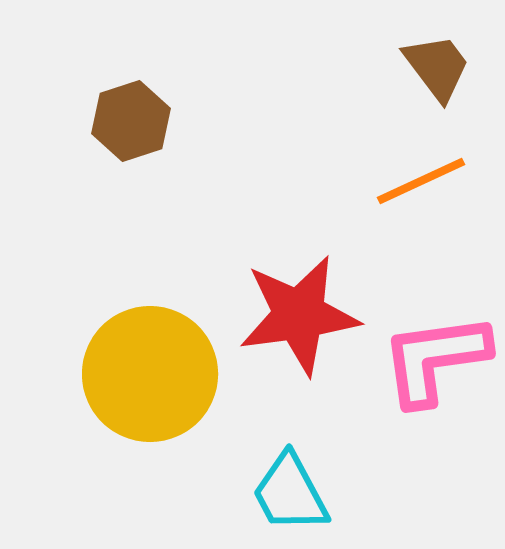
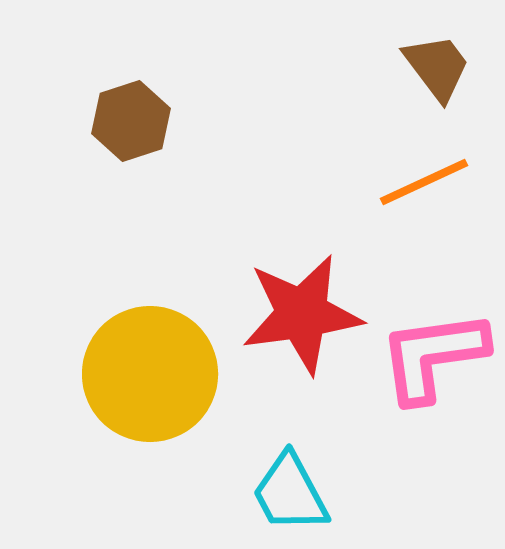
orange line: moved 3 px right, 1 px down
red star: moved 3 px right, 1 px up
pink L-shape: moved 2 px left, 3 px up
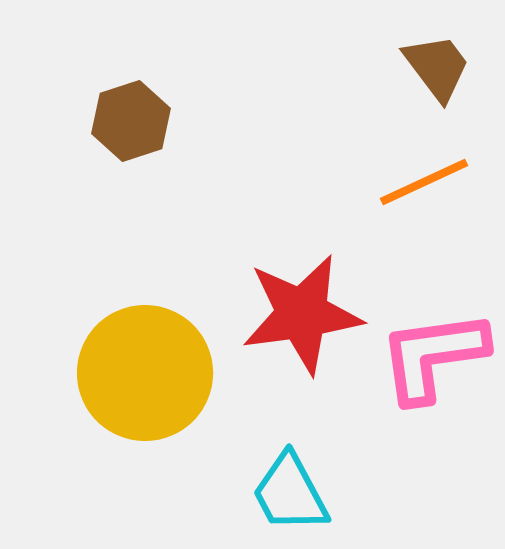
yellow circle: moved 5 px left, 1 px up
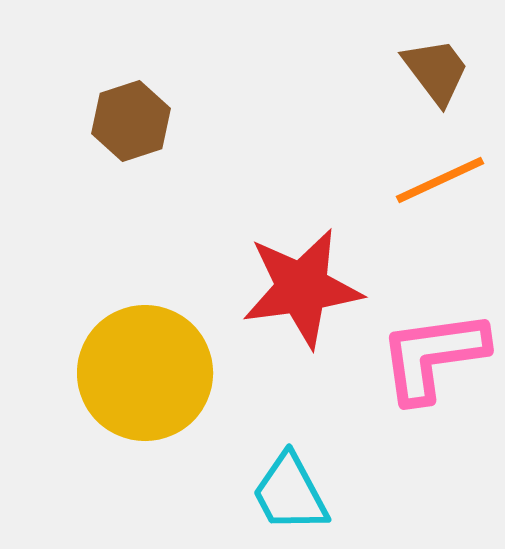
brown trapezoid: moved 1 px left, 4 px down
orange line: moved 16 px right, 2 px up
red star: moved 26 px up
